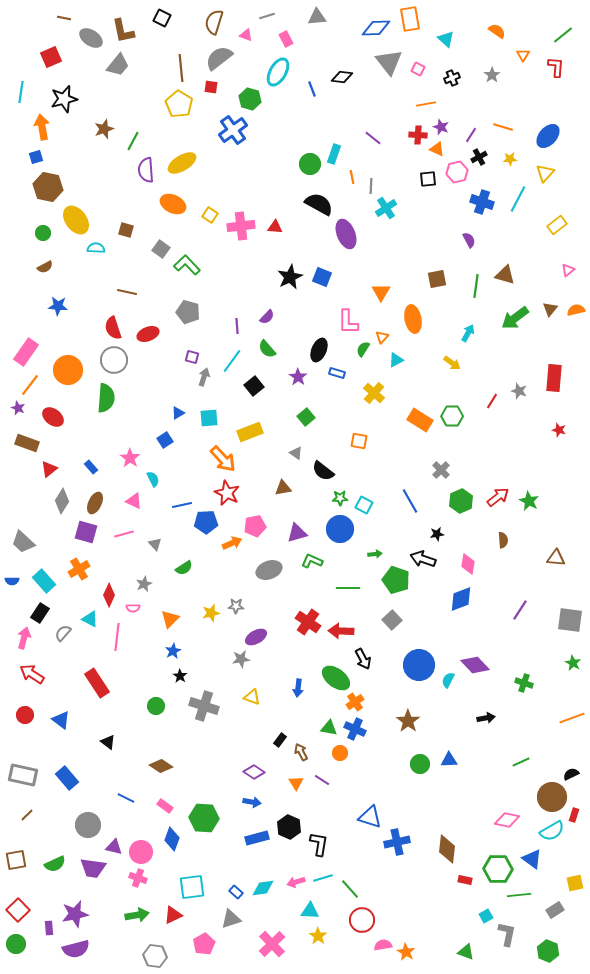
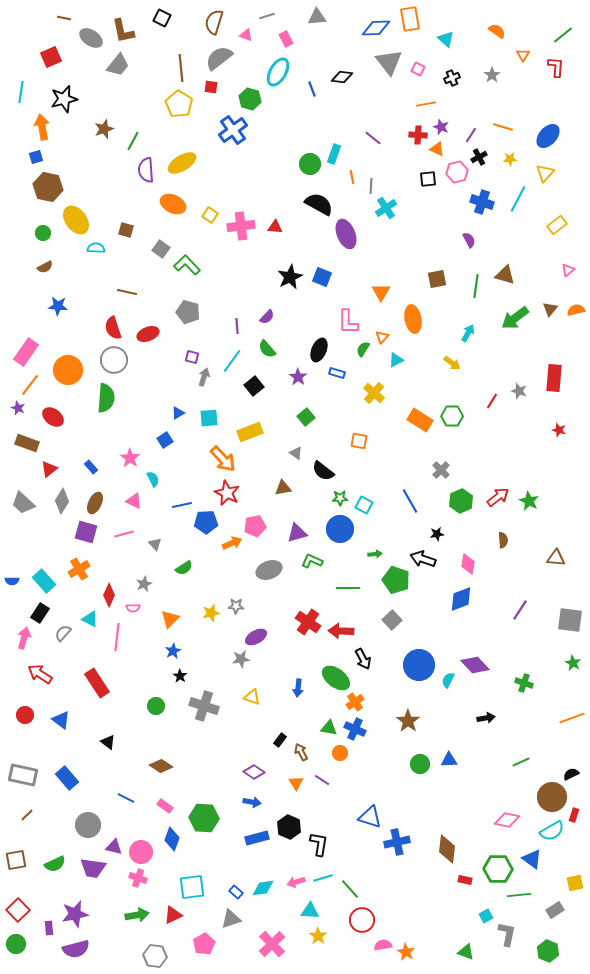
gray trapezoid at (23, 542): moved 39 px up
red arrow at (32, 674): moved 8 px right
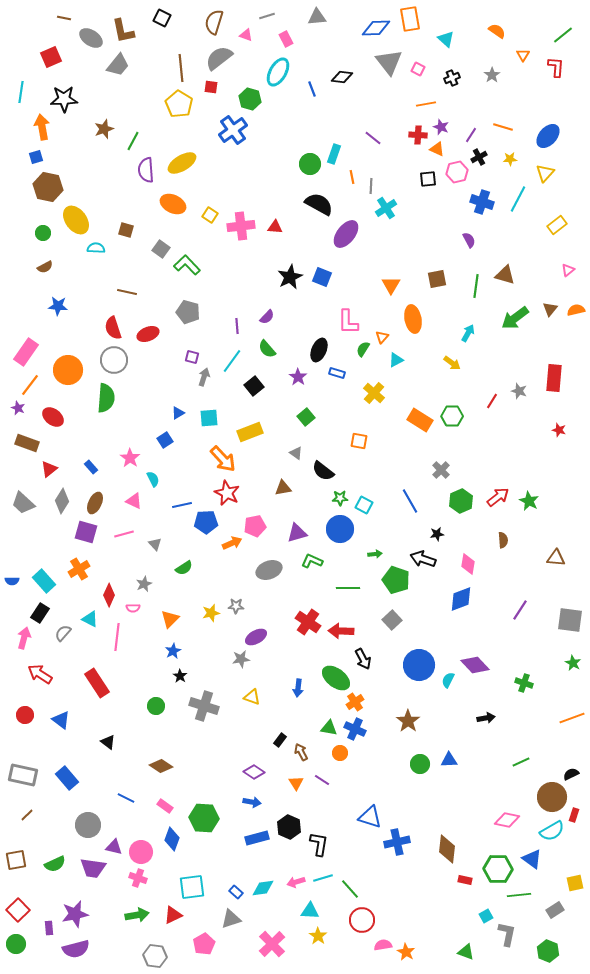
black star at (64, 99): rotated 12 degrees clockwise
purple ellipse at (346, 234): rotated 60 degrees clockwise
orange triangle at (381, 292): moved 10 px right, 7 px up
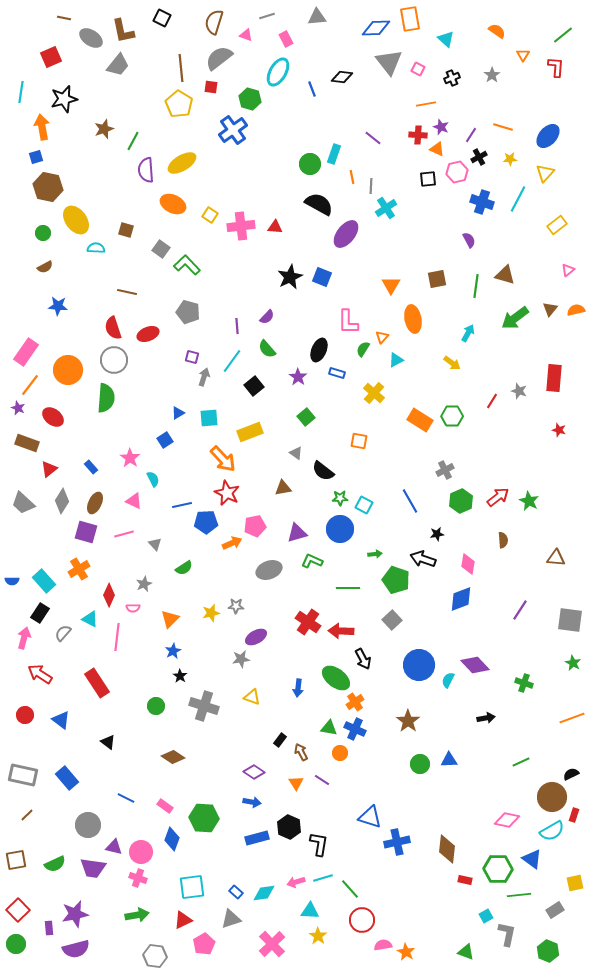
black star at (64, 99): rotated 12 degrees counterclockwise
gray cross at (441, 470): moved 4 px right; rotated 18 degrees clockwise
brown diamond at (161, 766): moved 12 px right, 9 px up
cyan diamond at (263, 888): moved 1 px right, 5 px down
red triangle at (173, 915): moved 10 px right, 5 px down
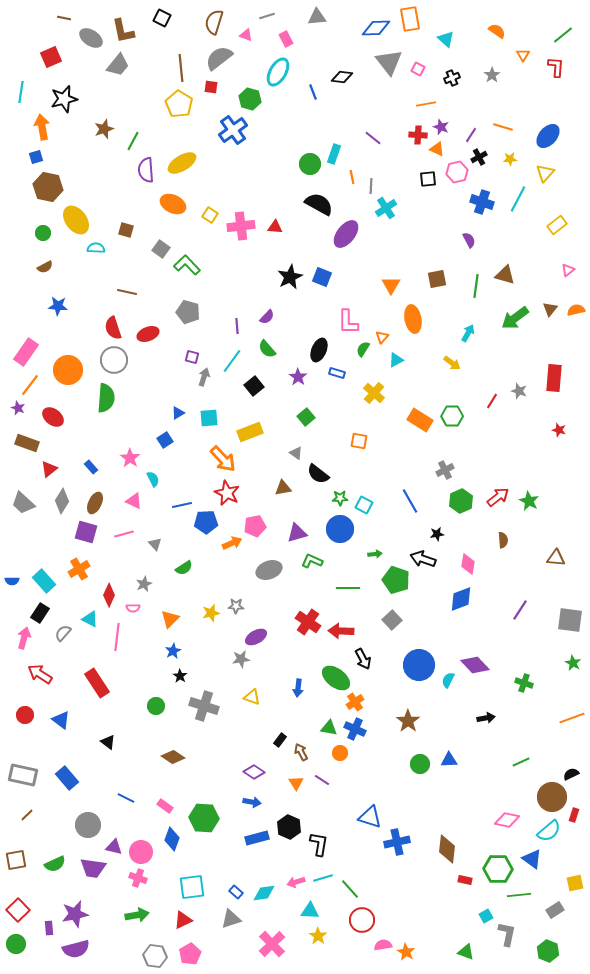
blue line at (312, 89): moved 1 px right, 3 px down
black semicircle at (323, 471): moved 5 px left, 3 px down
cyan semicircle at (552, 831): moved 3 px left; rotated 10 degrees counterclockwise
pink pentagon at (204, 944): moved 14 px left, 10 px down
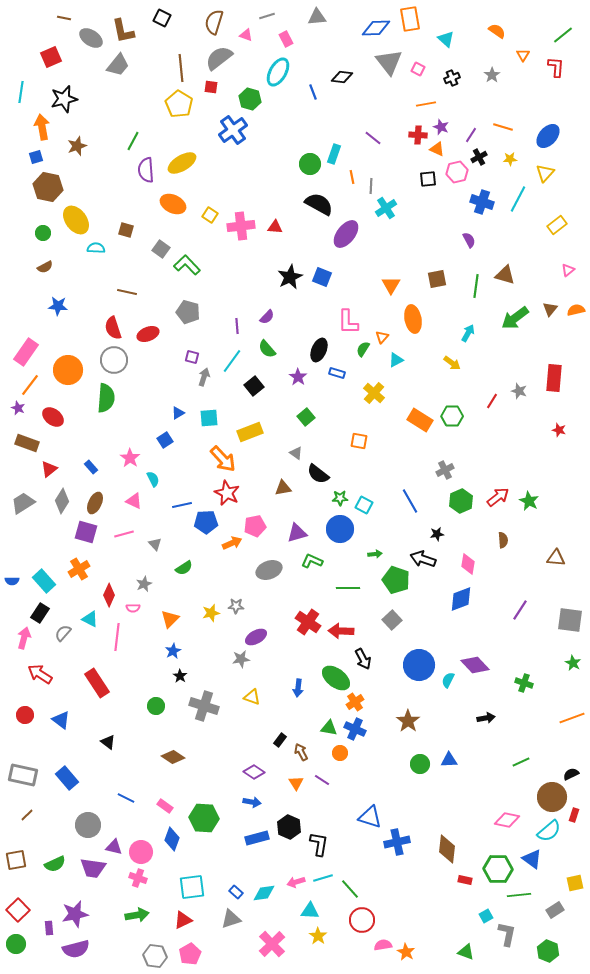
brown star at (104, 129): moved 27 px left, 17 px down
gray trapezoid at (23, 503): rotated 105 degrees clockwise
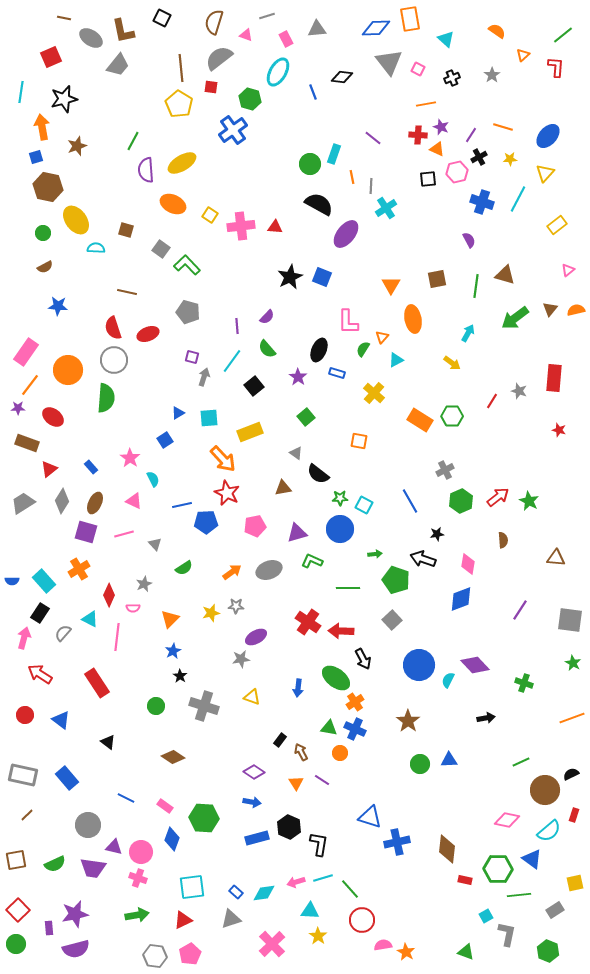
gray triangle at (317, 17): moved 12 px down
orange triangle at (523, 55): rotated 16 degrees clockwise
purple star at (18, 408): rotated 24 degrees counterclockwise
orange arrow at (232, 543): moved 29 px down; rotated 12 degrees counterclockwise
brown circle at (552, 797): moved 7 px left, 7 px up
